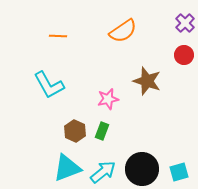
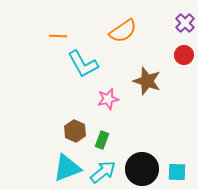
cyan L-shape: moved 34 px right, 21 px up
green rectangle: moved 9 px down
cyan square: moved 2 px left; rotated 18 degrees clockwise
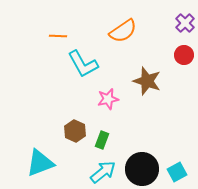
cyan triangle: moved 27 px left, 5 px up
cyan square: rotated 30 degrees counterclockwise
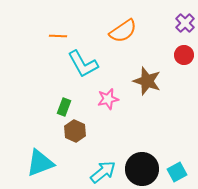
green rectangle: moved 38 px left, 33 px up
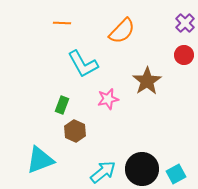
orange semicircle: moved 1 px left; rotated 12 degrees counterclockwise
orange line: moved 4 px right, 13 px up
brown star: rotated 20 degrees clockwise
green rectangle: moved 2 px left, 2 px up
cyan triangle: moved 3 px up
cyan square: moved 1 px left, 2 px down
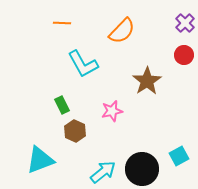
pink star: moved 4 px right, 12 px down
green rectangle: rotated 48 degrees counterclockwise
cyan square: moved 3 px right, 18 px up
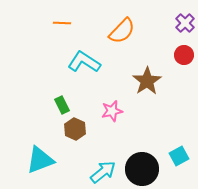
cyan L-shape: moved 1 px right, 2 px up; rotated 152 degrees clockwise
brown hexagon: moved 2 px up
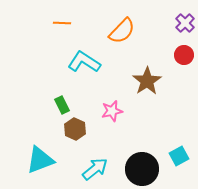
cyan arrow: moved 8 px left, 3 px up
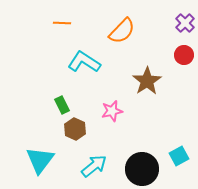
cyan triangle: rotated 32 degrees counterclockwise
cyan arrow: moved 1 px left, 3 px up
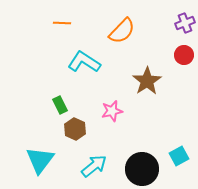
purple cross: rotated 24 degrees clockwise
green rectangle: moved 2 px left
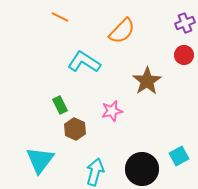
orange line: moved 2 px left, 6 px up; rotated 24 degrees clockwise
cyan arrow: moved 1 px right, 6 px down; rotated 36 degrees counterclockwise
